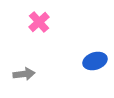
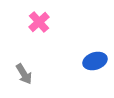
gray arrow: rotated 65 degrees clockwise
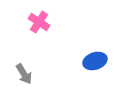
pink cross: rotated 15 degrees counterclockwise
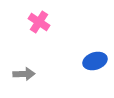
gray arrow: rotated 60 degrees counterclockwise
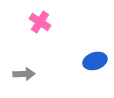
pink cross: moved 1 px right
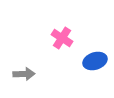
pink cross: moved 22 px right, 16 px down
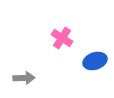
gray arrow: moved 4 px down
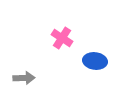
blue ellipse: rotated 25 degrees clockwise
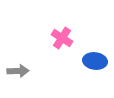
gray arrow: moved 6 px left, 7 px up
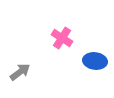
gray arrow: moved 2 px right, 1 px down; rotated 35 degrees counterclockwise
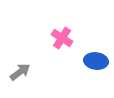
blue ellipse: moved 1 px right
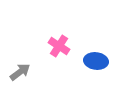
pink cross: moved 3 px left, 8 px down
